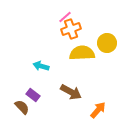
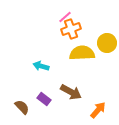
purple rectangle: moved 11 px right, 4 px down
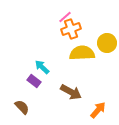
cyan arrow: moved 1 px right, 1 px down; rotated 28 degrees clockwise
purple rectangle: moved 10 px left, 18 px up
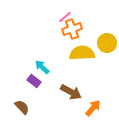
orange cross: moved 1 px right
orange arrow: moved 5 px left, 2 px up
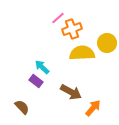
pink line: moved 7 px left, 1 px down
purple rectangle: moved 2 px right
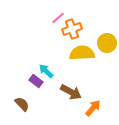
cyan arrow: moved 4 px right, 4 px down
brown semicircle: moved 3 px up
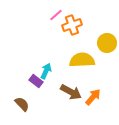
pink line: moved 2 px left, 3 px up
orange cross: moved 4 px up
yellow semicircle: moved 7 px down
cyan arrow: rotated 70 degrees clockwise
orange arrow: moved 11 px up
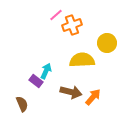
brown arrow: rotated 15 degrees counterclockwise
brown semicircle: rotated 21 degrees clockwise
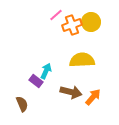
yellow circle: moved 16 px left, 21 px up
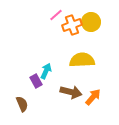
purple rectangle: rotated 24 degrees clockwise
